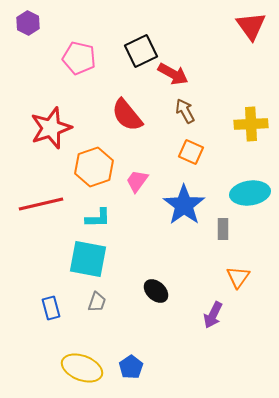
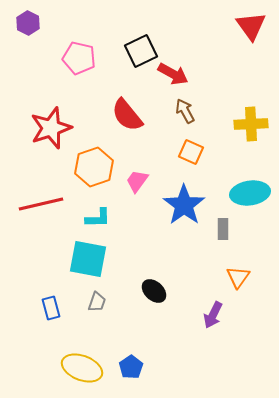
black ellipse: moved 2 px left
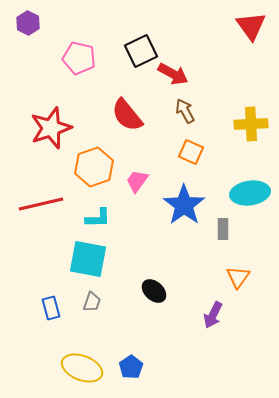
gray trapezoid: moved 5 px left
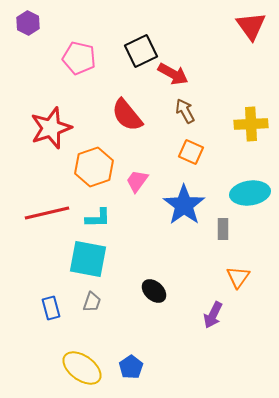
red line: moved 6 px right, 9 px down
yellow ellipse: rotated 15 degrees clockwise
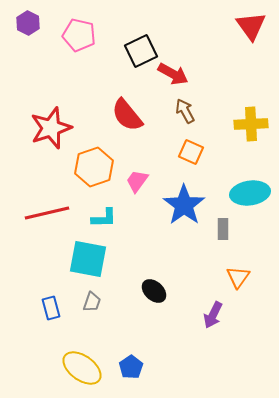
pink pentagon: moved 23 px up
cyan L-shape: moved 6 px right
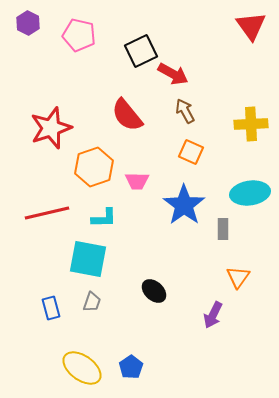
pink trapezoid: rotated 125 degrees counterclockwise
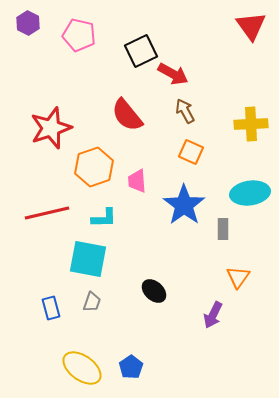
pink trapezoid: rotated 85 degrees clockwise
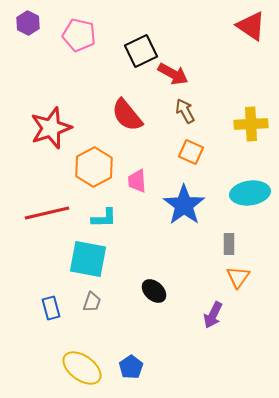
red triangle: rotated 20 degrees counterclockwise
orange hexagon: rotated 9 degrees counterclockwise
gray rectangle: moved 6 px right, 15 px down
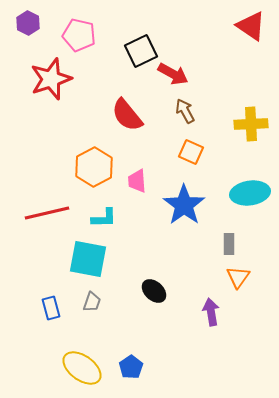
red star: moved 49 px up
purple arrow: moved 2 px left, 3 px up; rotated 144 degrees clockwise
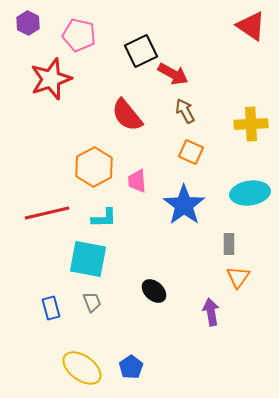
gray trapezoid: rotated 40 degrees counterclockwise
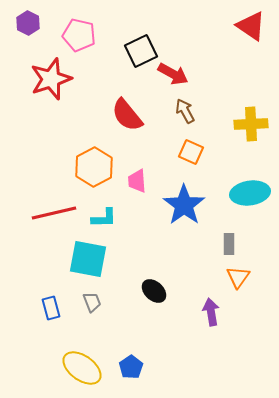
red line: moved 7 px right
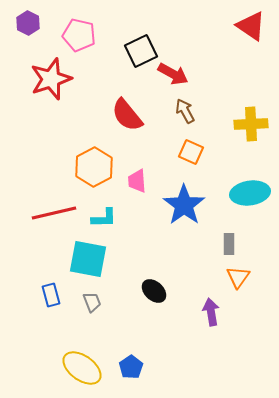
blue rectangle: moved 13 px up
